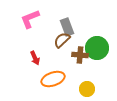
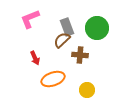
green circle: moved 20 px up
yellow circle: moved 1 px down
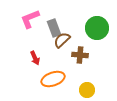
gray rectangle: moved 13 px left, 1 px down
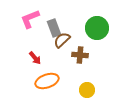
red arrow: rotated 16 degrees counterclockwise
orange ellipse: moved 6 px left, 2 px down
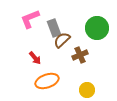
brown cross: rotated 28 degrees counterclockwise
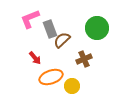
gray rectangle: moved 4 px left, 1 px down
brown cross: moved 4 px right, 4 px down
orange ellipse: moved 4 px right, 4 px up
yellow circle: moved 15 px left, 4 px up
